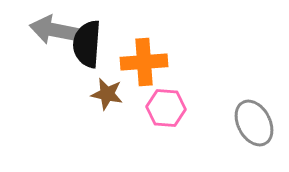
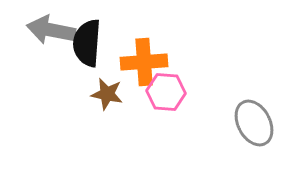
gray arrow: moved 3 px left
black semicircle: moved 1 px up
pink hexagon: moved 16 px up
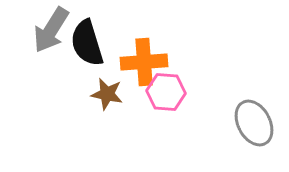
gray arrow: rotated 69 degrees counterclockwise
black semicircle: rotated 21 degrees counterclockwise
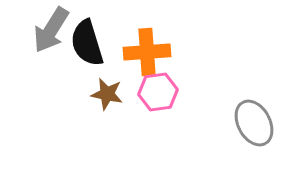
orange cross: moved 3 px right, 10 px up
pink hexagon: moved 8 px left; rotated 12 degrees counterclockwise
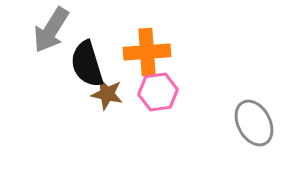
black semicircle: moved 21 px down
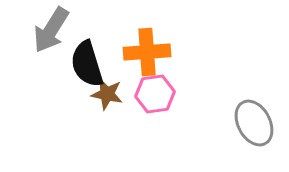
pink hexagon: moved 3 px left, 2 px down
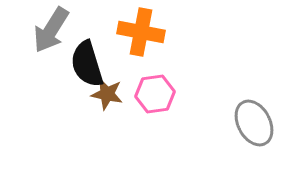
orange cross: moved 6 px left, 20 px up; rotated 15 degrees clockwise
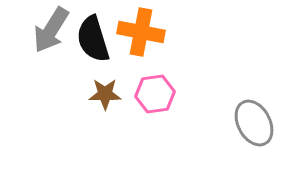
black semicircle: moved 6 px right, 25 px up
brown star: moved 2 px left; rotated 12 degrees counterclockwise
